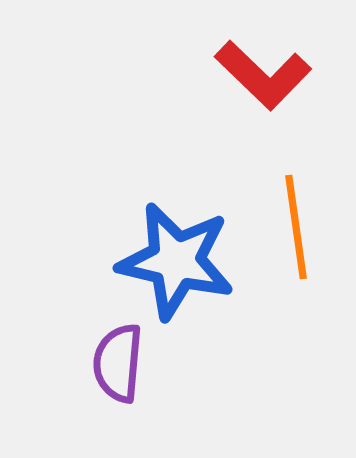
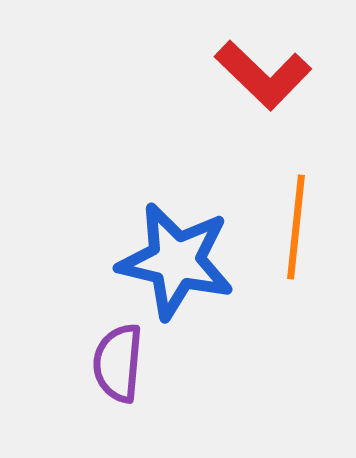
orange line: rotated 14 degrees clockwise
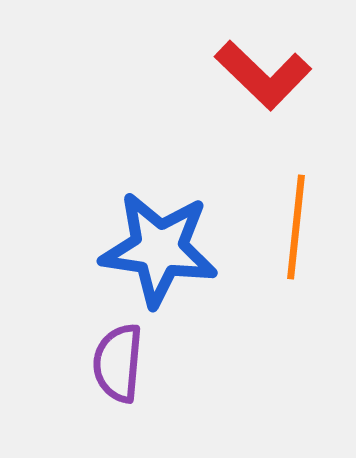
blue star: moved 17 px left, 12 px up; rotated 5 degrees counterclockwise
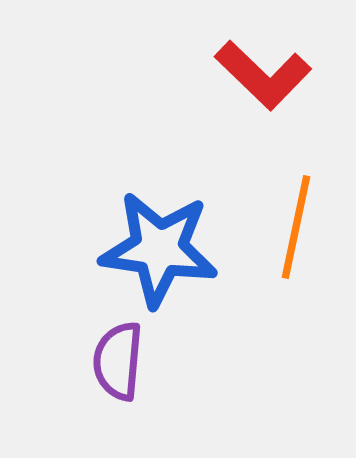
orange line: rotated 6 degrees clockwise
purple semicircle: moved 2 px up
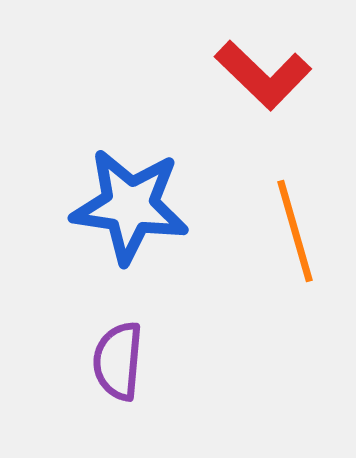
orange line: moved 1 px left, 4 px down; rotated 28 degrees counterclockwise
blue star: moved 29 px left, 43 px up
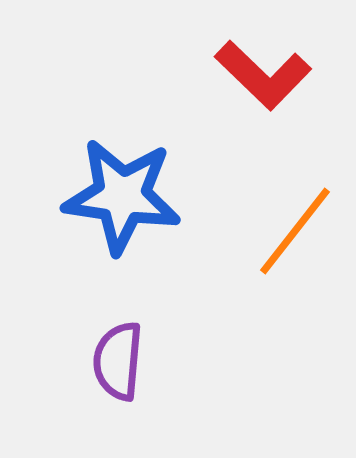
blue star: moved 8 px left, 10 px up
orange line: rotated 54 degrees clockwise
